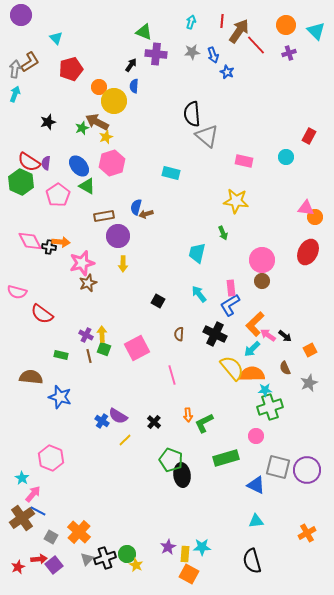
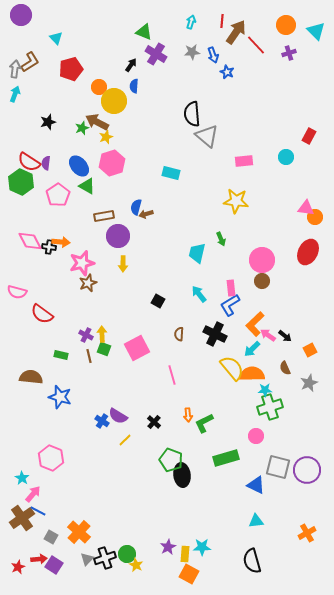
brown arrow at (239, 31): moved 3 px left, 1 px down
purple cross at (156, 54): rotated 25 degrees clockwise
pink rectangle at (244, 161): rotated 18 degrees counterclockwise
green arrow at (223, 233): moved 2 px left, 6 px down
purple square at (54, 565): rotated 18 degrees counterclockwise
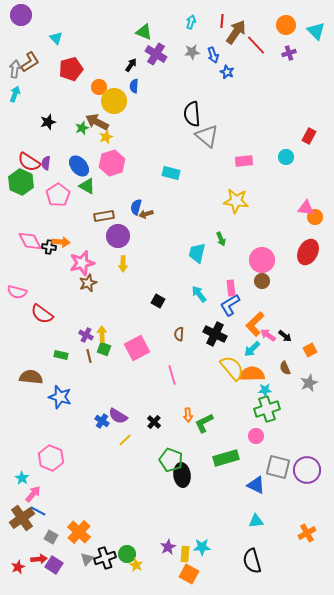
green cross at (270, 407): moved 3 px left, 2 px down
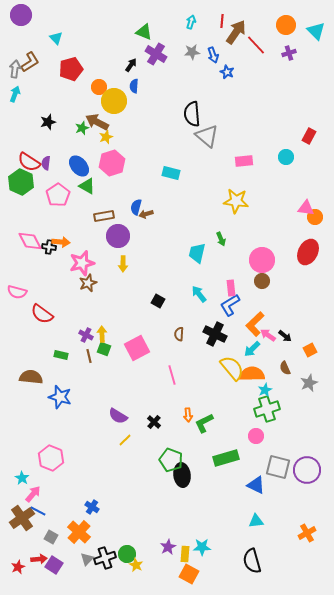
cyan star at (265, 390): rotated 24 degrees counterclockwise
blue cross at (102, 421): moved 10 px left, 86 px down
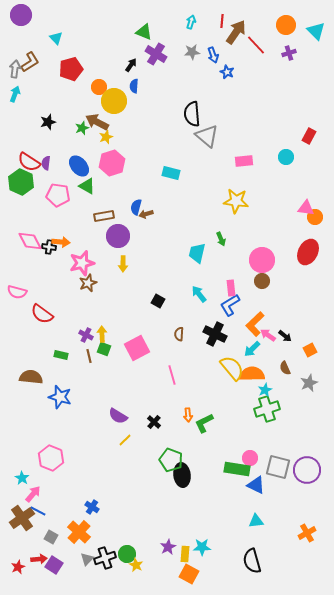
pink pentagon at (58, 195): rotated 30 degrees counterclockwise
pink circle at (256, 436): moved 6 px left, 22 px down
green rectangle at (226, 458): moved 11 px right, 11 px down; rotated 25 degrees clockwise
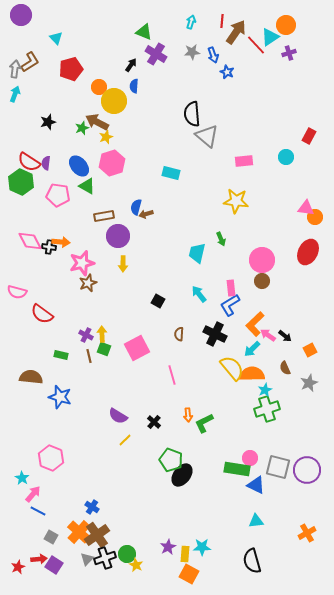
cyan triangle at (316, 31): moved 46 px left, 6 px down; rotated 42 degrees clockwise
black ellipse at (182, 475): rotated 45 degrees clockwise
brown cross at (22, 518): moved 75 px right, 17 px down
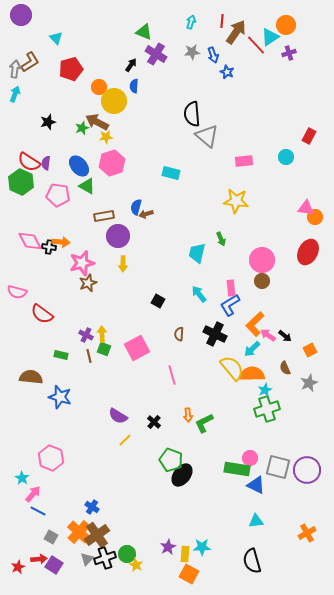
yellow star at (106, 137): rotated 16 degrees clockwise
